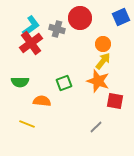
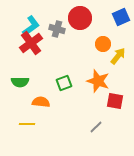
yellow arrow: moved 15 px right, 5 px up
orange semicircle: moved 1 px left, 1 px down
yellow line: rotated 21 degrees counterclockwise
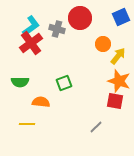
orange star: moved 21 px right
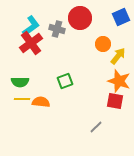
green square: moved 1 px right, 2 px up
yellow line: moved 5 px left, 25 px up
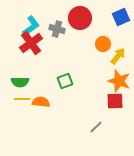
red square: rotated 12 degrees counterclockwise
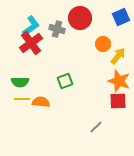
red square: moved 3 px right
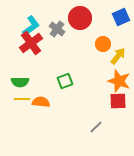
gray cross: rotated 21 degrees clockwise
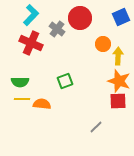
cyan L-shape: moved 11 px up; rotated 10 degrees counterclockwise
red cross: rotated 30 degrees counterclockwise
yellow arrow: rotated 36 degrees counterclockwise
orange semicircle: moved 1 px right, 2 px down
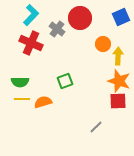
orange semicircle: moved 1 px right, 2 px up; rotated 24 degrees counterclockwise
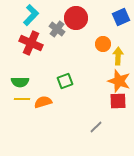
red circle: moved 4 px left
